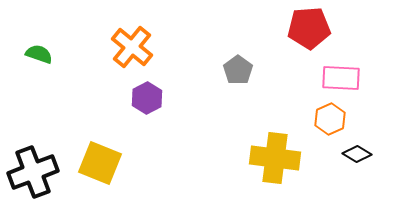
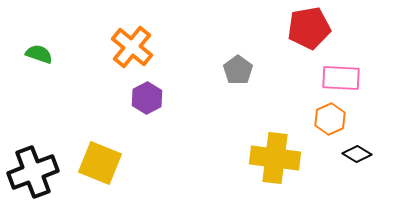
red pentagon: rotated 6 degrees counterclockwise
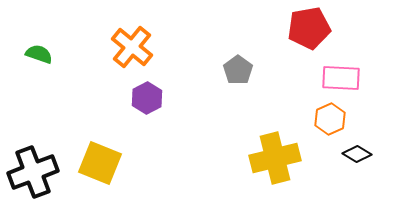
yellow cross: rotated 21 degrees counterclockwise
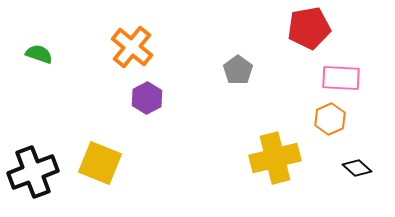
black diamond: moved 14 px down; rotated 12 degrees clockwise
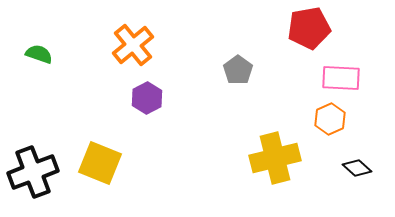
orange cross: moved 1 px right, 2 px up; rotated 12 degrees clockwise
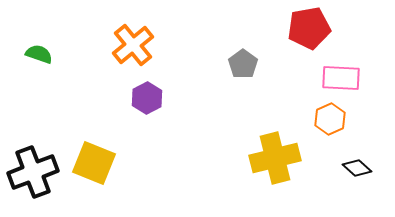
gray pentagon: moved 5 px right, 6 px up
yellow square: moved 6 px left
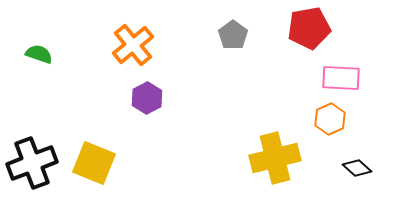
gray pentagon: moved 10 px left, 29 px up
black cross: moved 1 px left, 9 px up
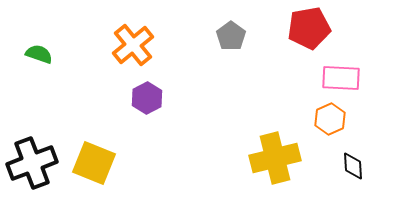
gray pentagon: moved 2 px left, 1 px down
black diamond: moved 4 px left, 2 px up; rotated 44 degrees clockwise
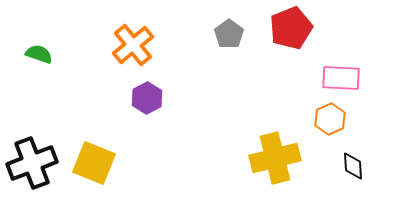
red pentagon: moved 18 px left; rotated 12 degrees counterclockwise
gray pentagon: moved 2 px left, 2 px up
